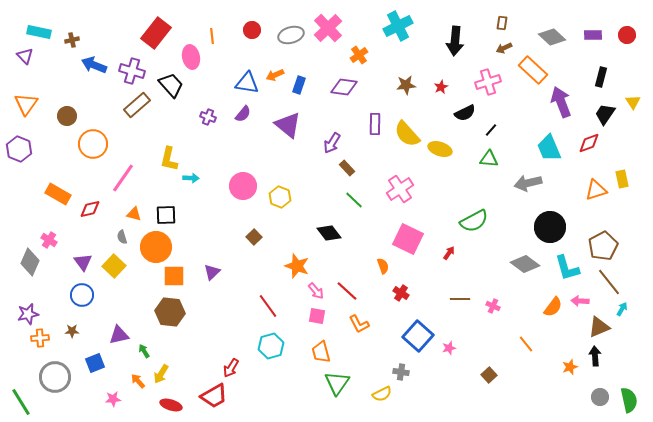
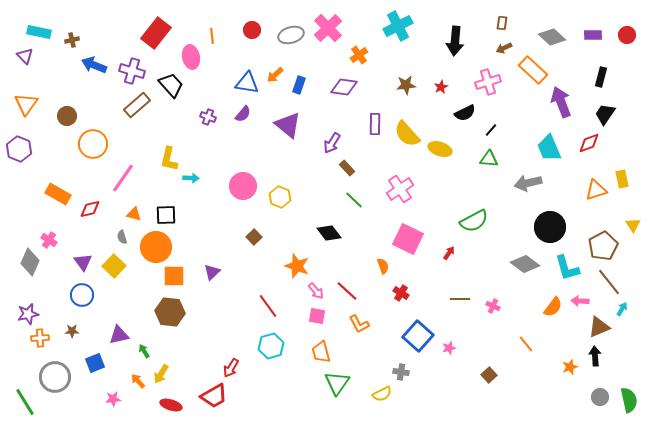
orange arrow at (275, 75): rotated 18 degrees counterclockwise
yellow triangle at (633, 102): moved 123 px down
green line at (21, 402): moved 4 px right
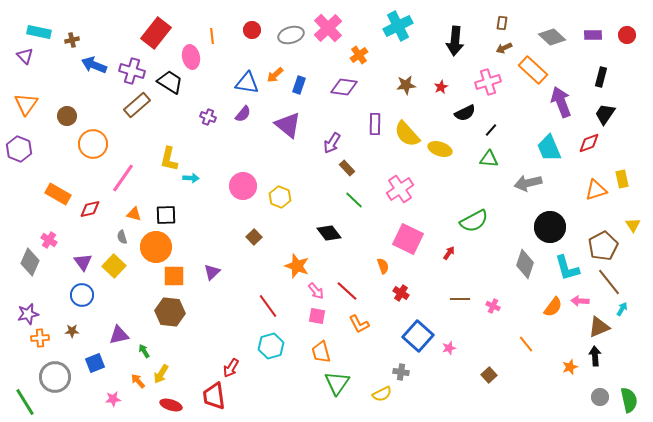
black trapezoid at (171, 85): moved 1 px left, 3 px up; rotated 16 degrees counterclockwise
gray diamond at (525, 264): rotated 72 degrees clockwise
red trapezoid at (214, 396): rotated 112 degrees clockwise
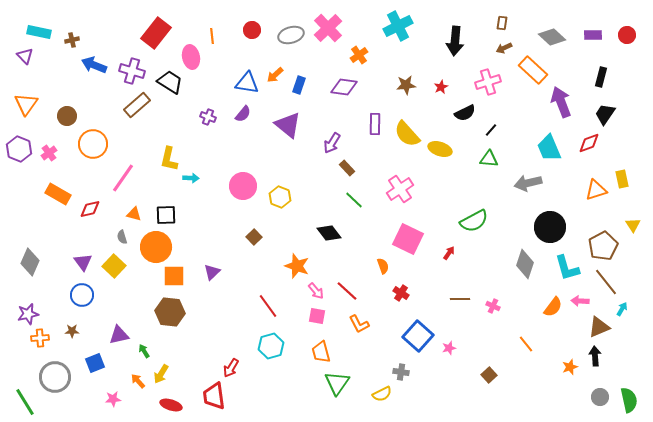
pink cross at (49, 240): moved 87 px up; rotated 21 degrees clockwise
brown line at (609, 282): moved 3 px left
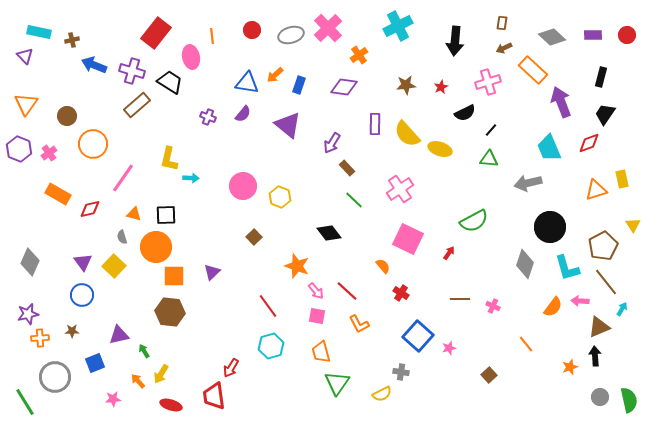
orange semicircle at (383, 266): rotated 21 degrees counterclockwise
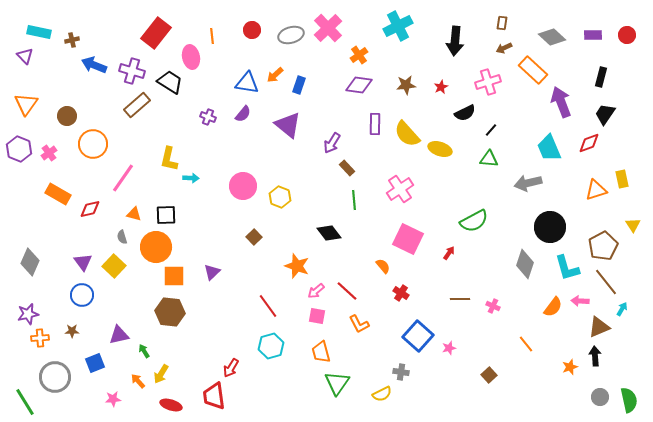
purple diamond at (344, 87): moved 15 px right, 2 px up
green line at (354, 200): rotated 42 degrees clockwise
pink arrow at (316, 291): rotated 90 degrees clockwise
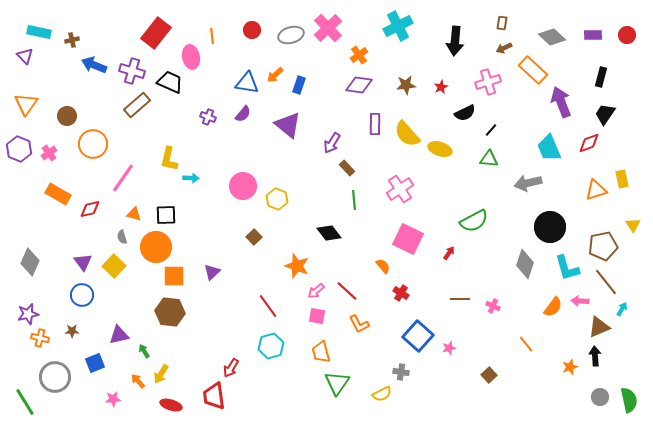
black trapezoid at (170, 82): rotated 8 degrees counterclockwise
yellow hexagon at (280, 197): moved 3 px left, 2 px down
brown pentagon at (603, 246): rotated 16 degrees clockwise
orange cross at (40, 338): rotated 18 degrees clockwise
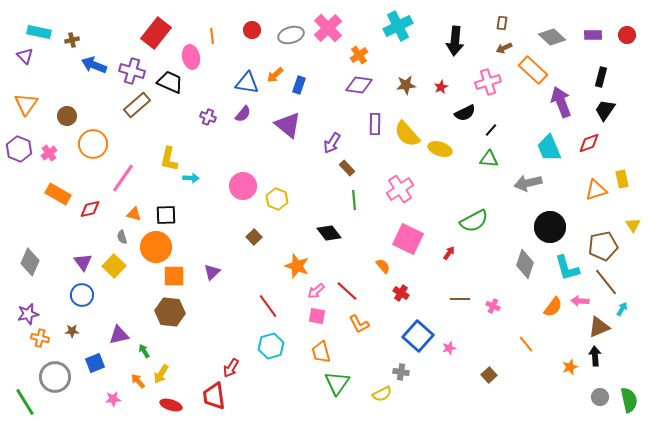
black trapezoid at (605, 114): moved 4 px up
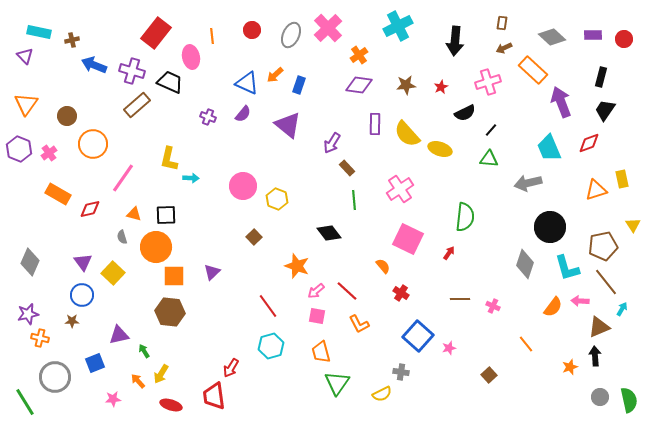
gray ellipse at (291, 35): rotated 50 degrees counterclockwise
red circle at (627, 35): moved 3 px left, 4 px down
blue triangle at (247, 83): rotated 15 degrees clockwise
green semicircle at (474, 221): moved 9 px left, 4 px up; rotated 56 degrees counterclockwise
yellow square at (114, 266): moved 1 px left, 7 px down
brown star at (72, 331): moved 10 px up
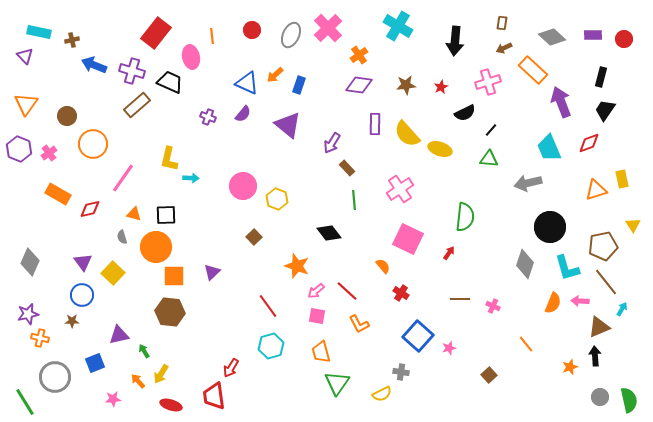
cyan cross at (398, 26): rotated 32 degrees counterclockwise
orange semicircle at (553, 307): moved 4 px up; rotated 15 degrees counterclockwise
